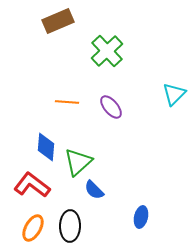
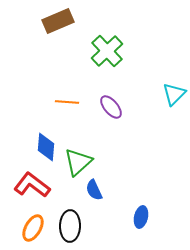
blue semicircle: rotated 20 degrees clockwise
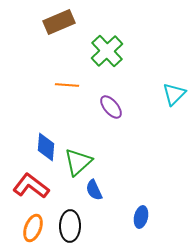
brown rectangle: moved 1 px right, 1 px down
orange line: moved 17 px up
red L-shape: moved 1 px left, 1 px down
orange ellipse: rotated 8 degrees counterclockwise
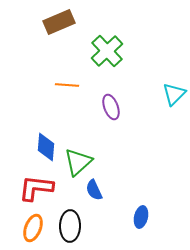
purple ellipse: rotated 20 degrees clockwise
red L-shape: moved 5 px right, 2 px down; rotated 30 degrees counterclockwise
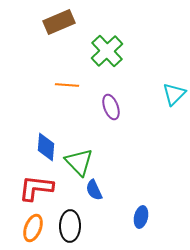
green triangle: moved 1 px right; rotated 32 degrees counterclockwise
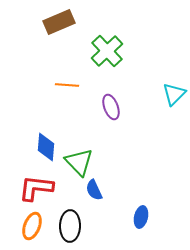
orange ellipse: moved 1 px left, 2 px up
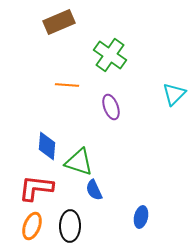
green cross: moved 3 px right, 4 px down; rotated 12 degrees counterclockwise
blue diamond: moved 1 px right, 1 px up
green triangle: rotated 28 degrees counterclockwise
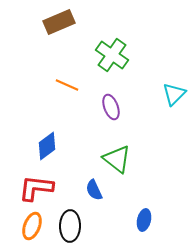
green cross: moved 2 px right
orange line: rotated 20 degrees clockwise
blue diamond: rotated 48 degrees clockwise
green triangle: moved 38 px right, 3 px up; rotated 20 degrees clockwise
blue ellipse: moved 3 px right, 3 px down
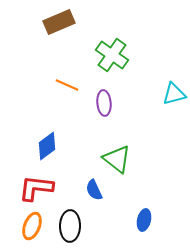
cyan triangle: rotated 30 degrees clockwise
purple ellipse: moved 7 px left, 4 px up; rotated 15 degrees clockwise
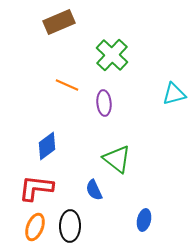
green cross: rotated 8 degrees clockwise
orange ellipse: moved 3 px right, 1 px down
